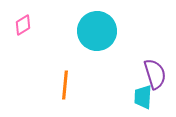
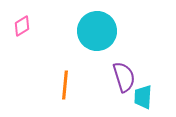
pink diamond: moved 1 px left, 1 px down
purple semicircle: moved 31 px left, 3 px down
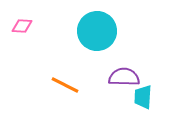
pink diamond: rotated 35 degrees clockwise
purple semicircle: rotated 72 degrees counterclockwise
orange line: rotated 68 degrees counterclockwise
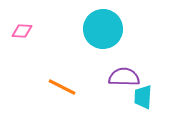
pink diamond: moved 5 px down
cyan circle: moved 6 px right, 2 px up
orange line: moved 3 px left, 2 px down
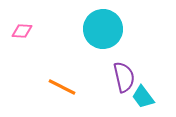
purple semicircle: rotated 76 degrees clockwise
cyan trapezoid: rotated 40 degrees counterclockwise
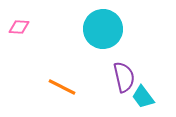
pink diamond: moved 3 px left, 4 px up
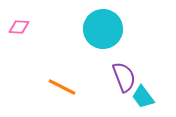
purple semicircle: rotated 8 degrees counterclockwise
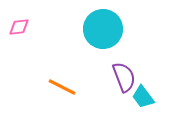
pink diamond: rotated 10 degrees counterclockwise
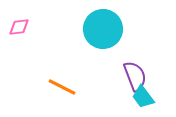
purple semicircle: moved 11 px right, 1 px up
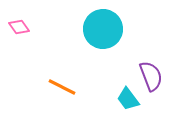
pink diamond: rotated 60 degrees clockwise
purple semicircle: moved 16 px right
cyan trapezoid: moved 15 px left, 2 px down
